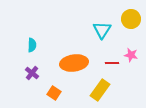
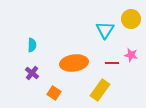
cyan triangle: moved 3 px right
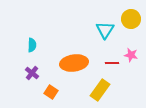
orange square: moved 3 px left, 1 px up
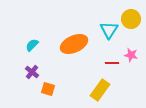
cyan triangle: moved 4 px right
cyan semicircle: rotated 136 degrees counterclockwise
orange ellipse: moved 19 px up; rotated 16 degrees counterclockwise
purple cross: moved 1 px up
orange square: moved 3 px left, 3 px up; rotated 16 degrees counterclockwise
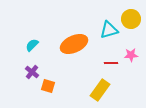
cyan triangle: rotated 42 degrees clockwise
pink star: rotated 16 degrees counterclockwise
red line: moved 1 px left
orange square: moved 3 px up
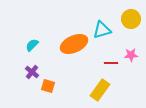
cyan triangle: moved 7 px left
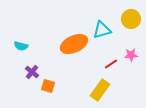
cyan semicircle: moved 11 px left, 1 px down; rotated 120 degrees counterclockwise
red line: moved 1 px down; rotated 32 degrees counterclockwise
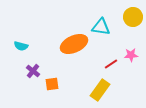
yellow circle: moved 2 px right, 2 px up
cyan triangle: moved 1 px left, 3 px up; rotated 24 degrees clockwise
purple cross: moved 1 px right, 1 px up
orange square: moved 4 px right, 2 px up; rotated 24 degrees counterclockwise
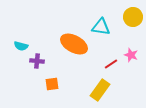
orange ellipse: rotated 52 degrees clockwise
pink star: rotated 24 degrees clockwise
purple cross: moved 4 px right, 10 px up; rotated 32 degrees counterclockwise
